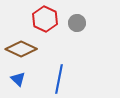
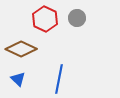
gray circle: moved 5 px up
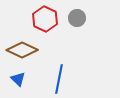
brown diamond: moved 1 px right, 1 px down
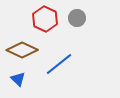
blue line: moved 15 px up; rotated 40 degrees clockwise
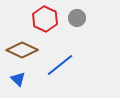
blue line: moved 1 px right, 1 px down
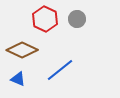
gray circle: moved 1 px down
blue line: moved 5 px down
blue triangle: rotated 21 degrees counterclockwise
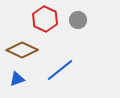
gray circle: moved 1 px right, 1 px down
blue triangle: moved 1 px left; rotated 42 degrees counterclockwise
